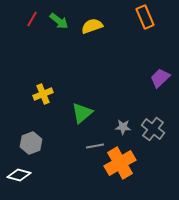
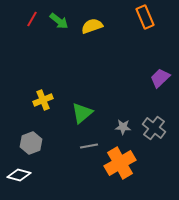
yellow cross: moved 6 px down
gray cross: moved 1 px right, 1 px up
gray line: moved 6 px left
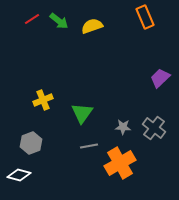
red line: rotated 28 degrees clockwise
green triangle: rotated 15 degrees counterclockwise
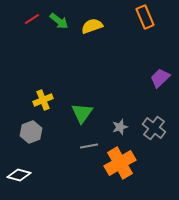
gray star: moved 3 px left; rotated 21 degrees counterclockwise
gray hexagon: moved 11 px up
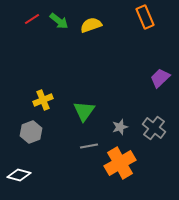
yellow semicircle: moved 1 px left, 1 px up
green triangle: moved 2 px right, 2 px up
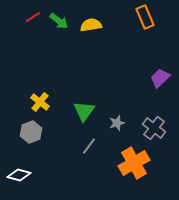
red line: moved 1 px right, 2 px up
yellow semicircle: rotated 10 degrees clockwise
yellow cross: moved 3 px left, 2 px down; rotated 30 degrees counterclockwise
gray star: moved 3 px left, 4 px up
gray line: rotated 42 degrees counterclockwise
orange cross: moved 14 px right
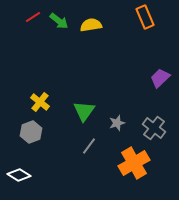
white diamond: rotated 15 degrees clockwise
